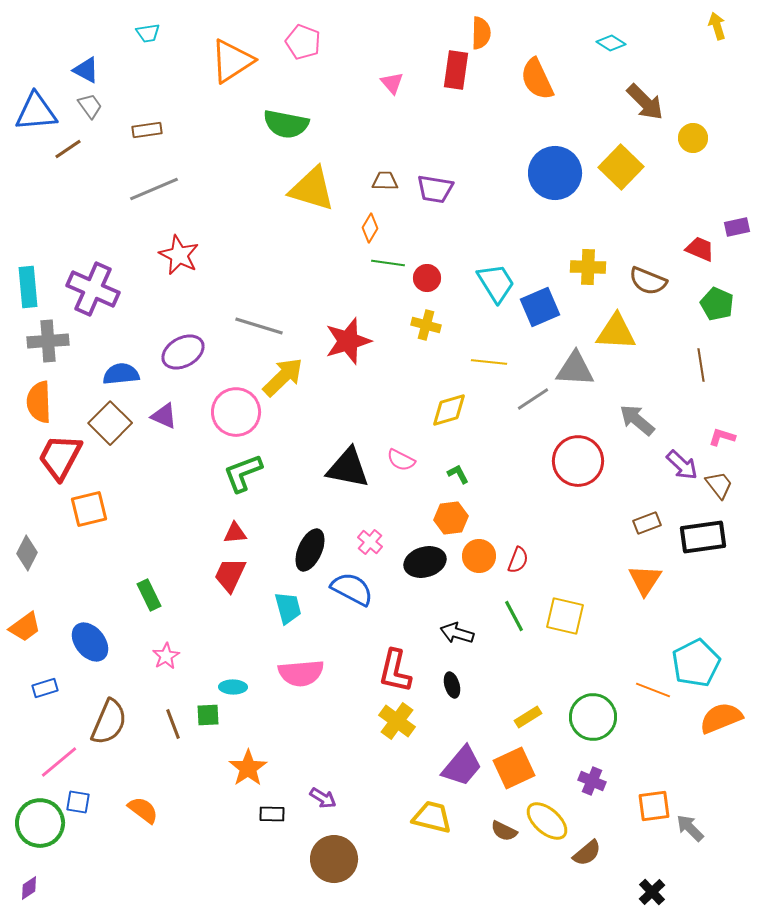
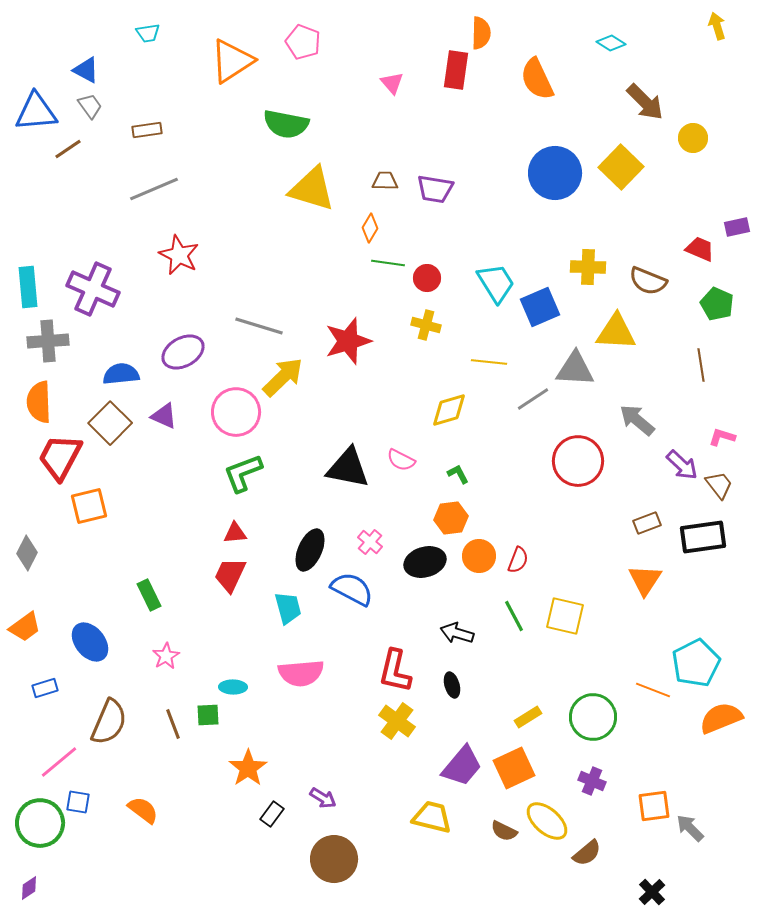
orange square at (89, 509): moved 3 px up
black rectangle at (272, 814): rotated 55 degrees counterclockwise
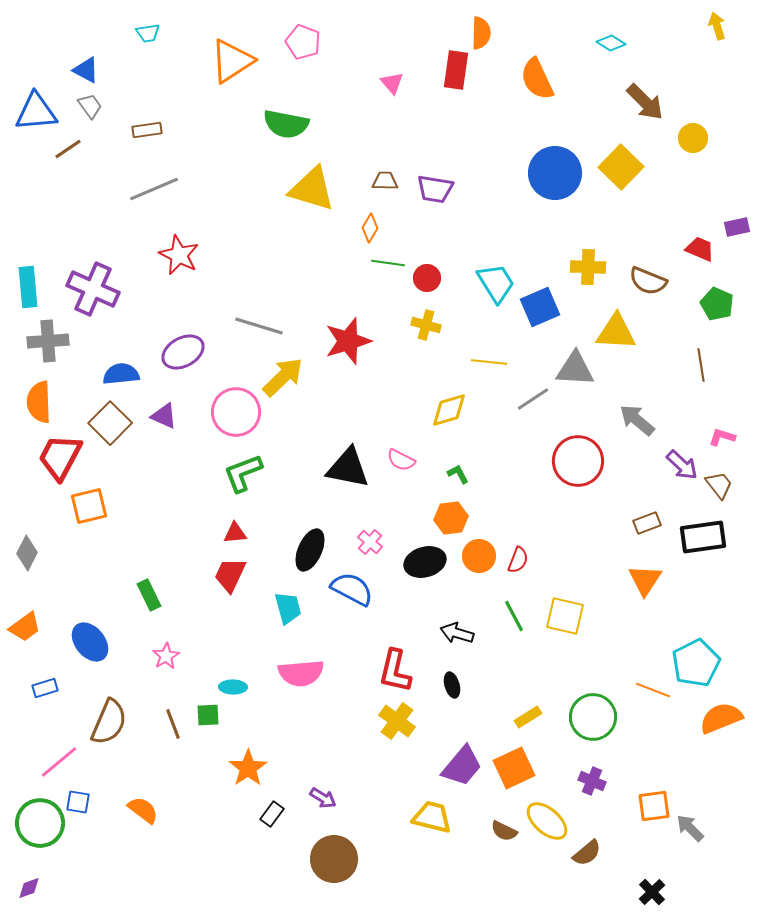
purple diamond at (29, 888): rotated 15 degrees clockwise
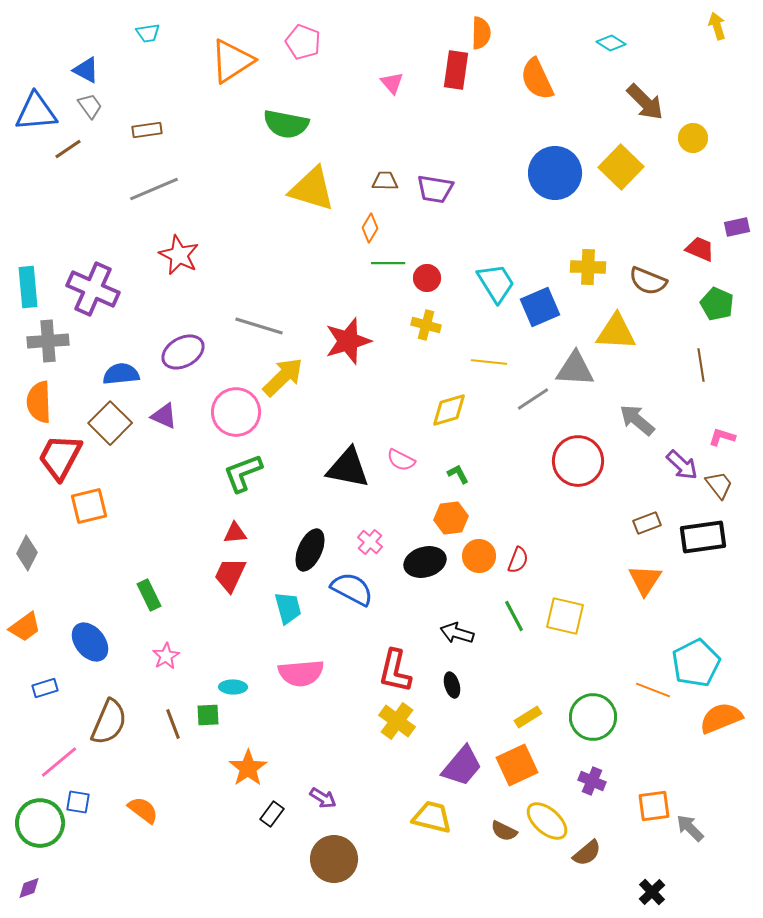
green line at (388, 263): rotated 8 degrees counterclockwise
orange square at (514, 768): moved 3 px right, 3 px up
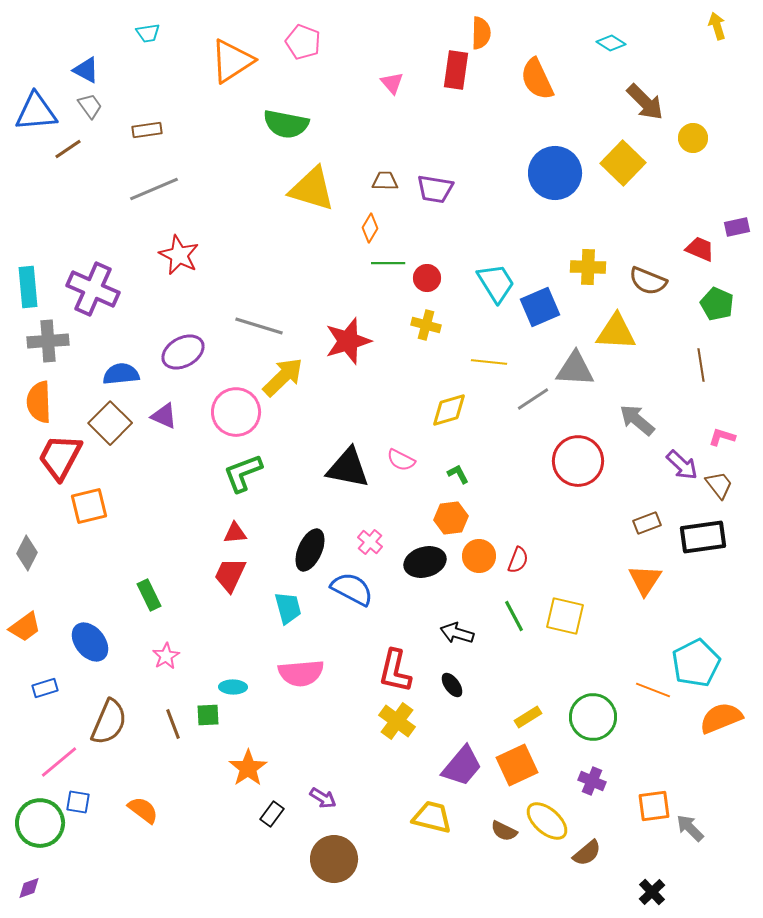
yellow square at (621, 167): moved 2 px right, 4 px up
black ellipse at (452, 685): rotated 20 degrees counterclockwise
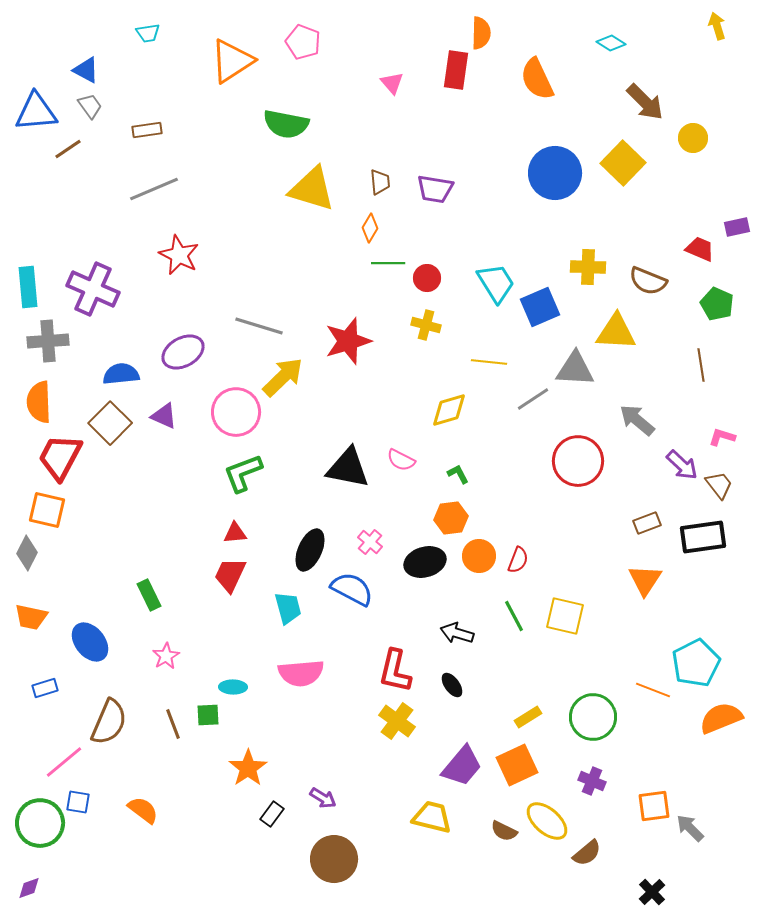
brown trapezoid at (385, 181): moved 5 px left, 1 px down; rotated 84 degrees clockwise
orange square at (89, 506): moved 42 px left, 4 px down; rotated 27 degrees clockwise
orange trapezoid at (25, 627): moved 6 px right, 10 px up; rotated 48 degrees clockwise
pink line at (59, 762): moved 5 px right
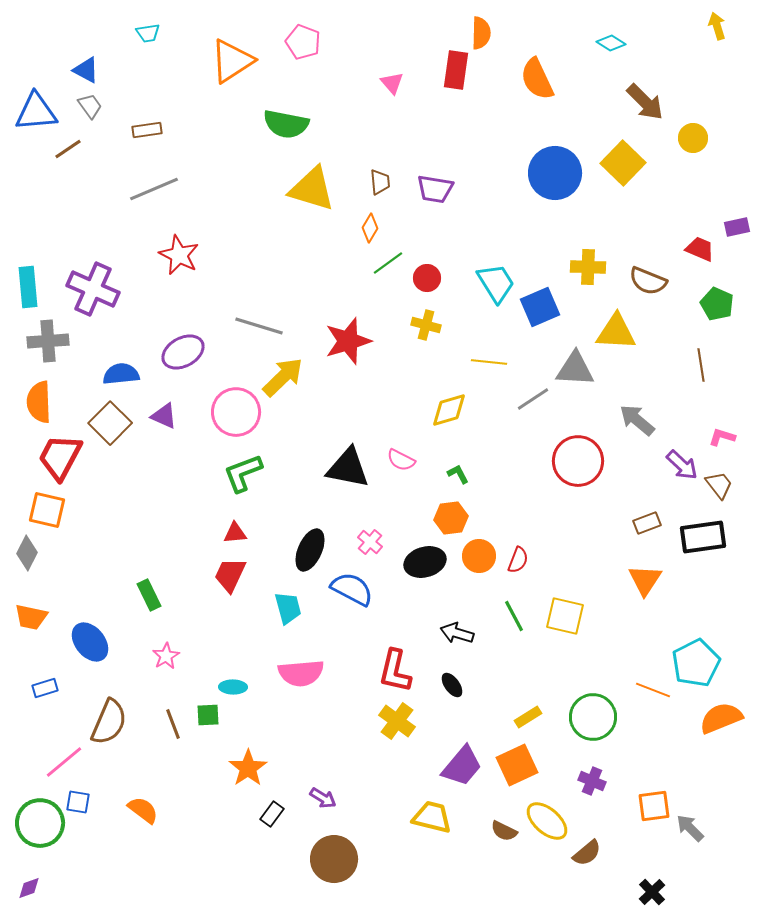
green line at (388, 263): rotated 36 degrees counterclockwise
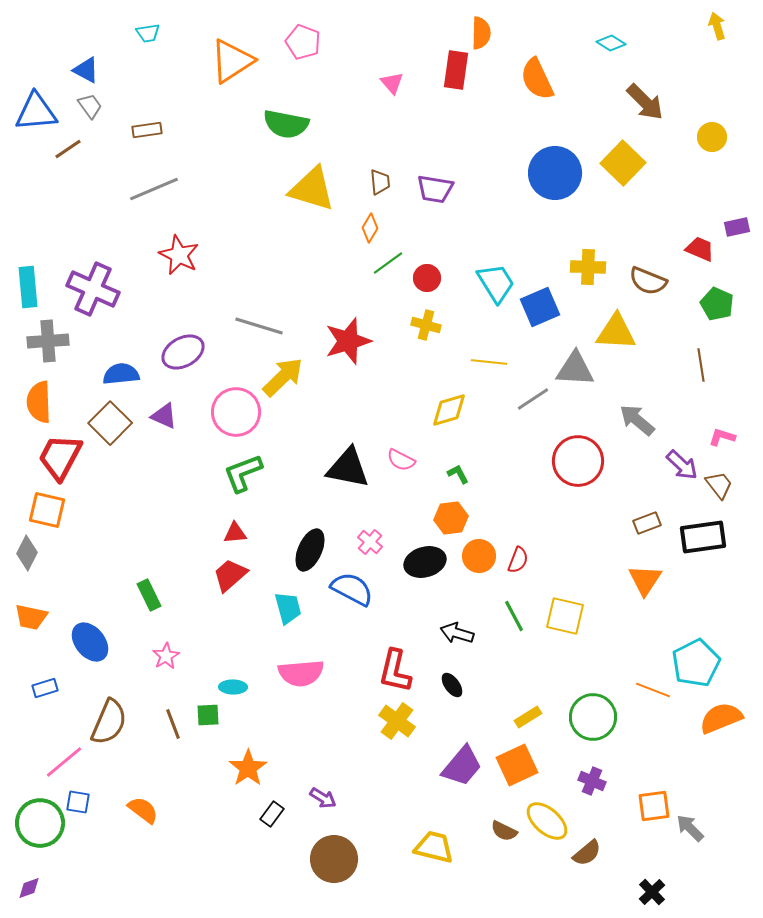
yellow circle at (693, 138): moved 19 px right, 1 px up
red trapezoid at (230, 575): rotated 24 degrees clockwise
yellow trapezoid at (432, 817): moved 2 px right, 30 px down
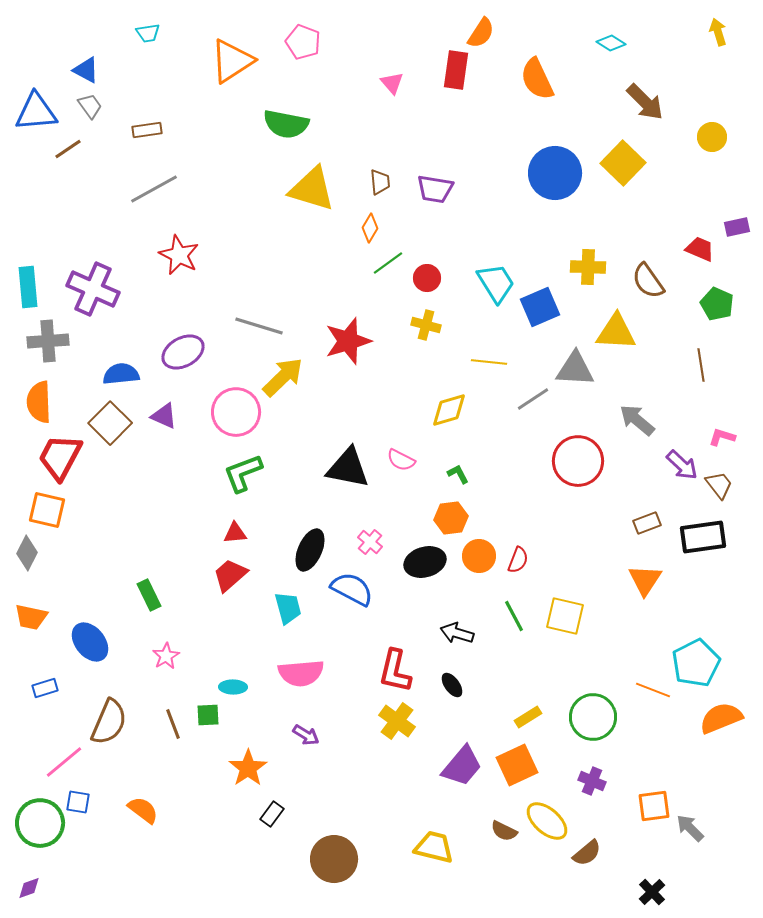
yellow arrow at (717, 26): moved 1 px right, 6 px down
orange semicircle at (481, 33): rotated 32 degrees clockwise
gray line at (154, 189): rotated 6 degrees counterclockwise
brown semicircle at (648, 281): rotated 33 degrees clockwise
purple arrow at (323, 798): moved 17 px left, 63 px up
